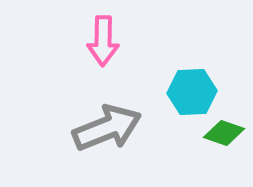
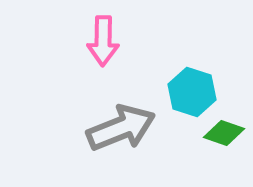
cyan hexagon: rotated 21 degrees clockwise
gray arrow: moved 14 px right
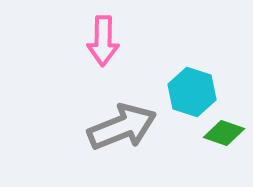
gray arrow: moved 1 px right, 1 px up
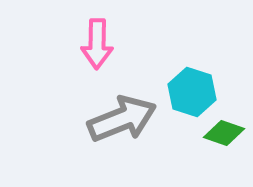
pink arrow: moved 6 px left, 3 px down
gray arrow: moved 8 px up
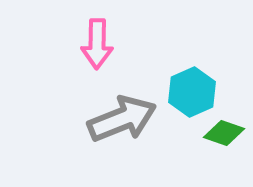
cyan hexagon: rotated 18 degrees clockwise
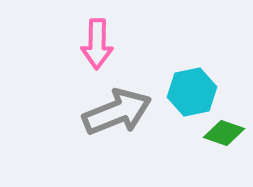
cyan hexagon: rotated 12 degrees clockwise
gray arrow: moved 5 px left, 7 px up
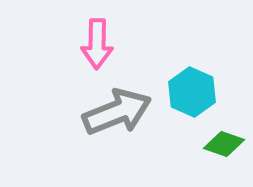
cyan hexagon: rotated 24 degrees counterclockwise
green diamond: moved 11 px down
